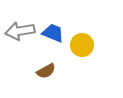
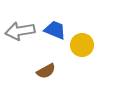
blue trapezoid: moved 2 px right, 3 px up
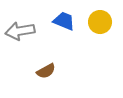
blue trapezoid: moved 9 px right, 9 px up
yellow circle: moved 18 px right, 23 px up
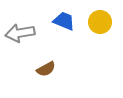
gray arrow: moved 2 px down
brown semicircle: moved 2 px up
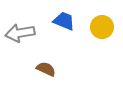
yellow circle: moved 2 px right, 5 px down
brown semicircle: rotated 126 degrees counterclockwise
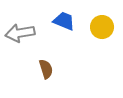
brown semicircle: rotated 48 degrees clockwise
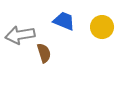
gray arrow: moved 2 px down
brown semicircle: moved 2 px left, 16 px up
